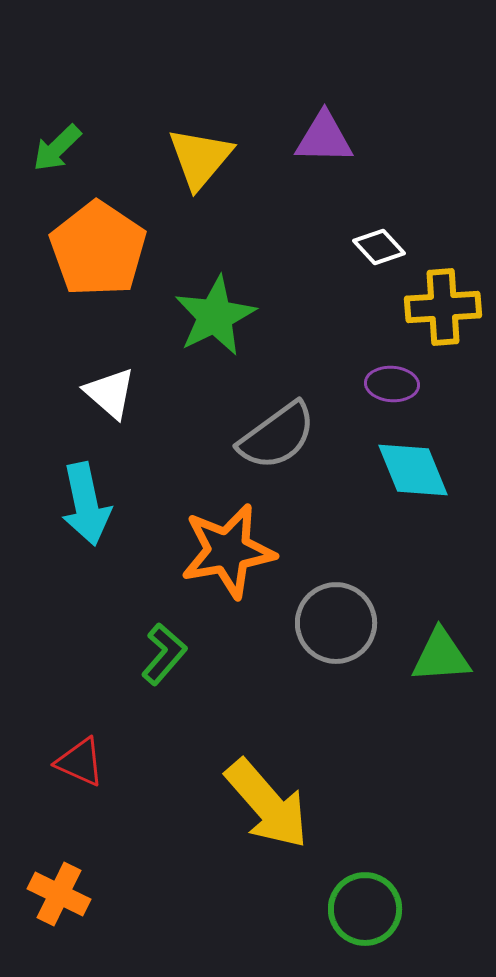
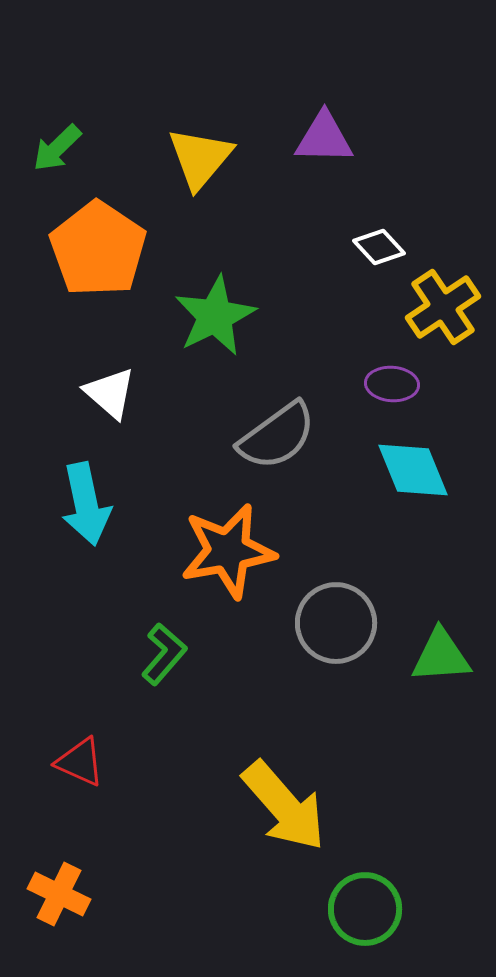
yellow cross: rotated 30 degrees counterclockwise
yellow arrow: moved 17 px right, 2 px down
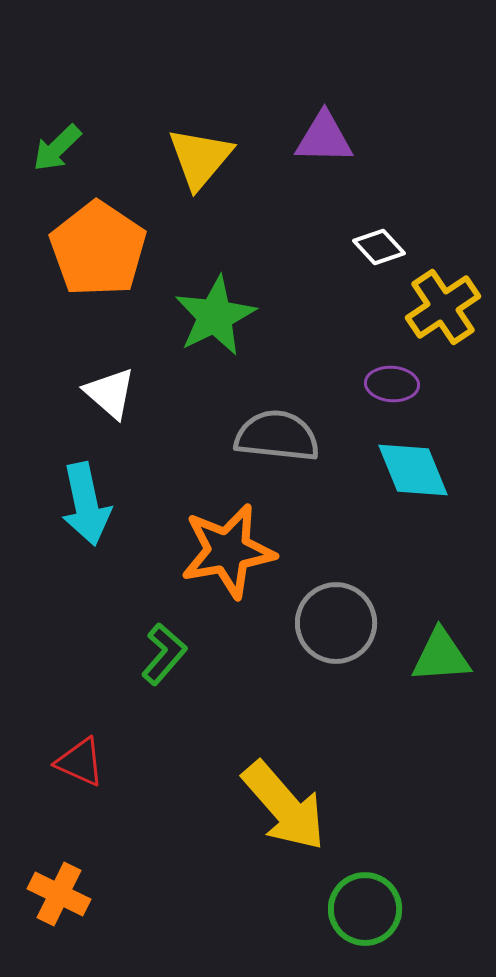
gray semicircle: rotated 138 degrees counterclockwise
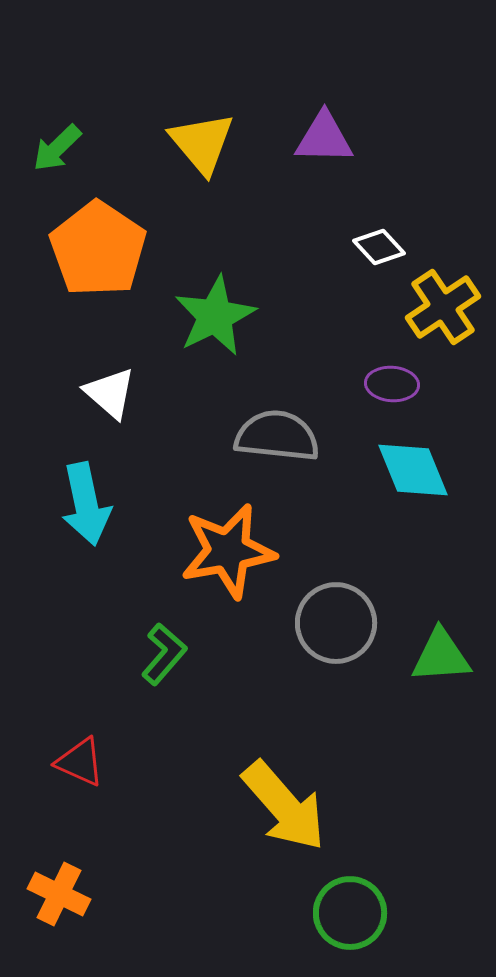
yellow triangle: moved 2 px right, 15 px up; rotated 20 degrees counterclockwise
green circle: moved 15 px left, 4 px down
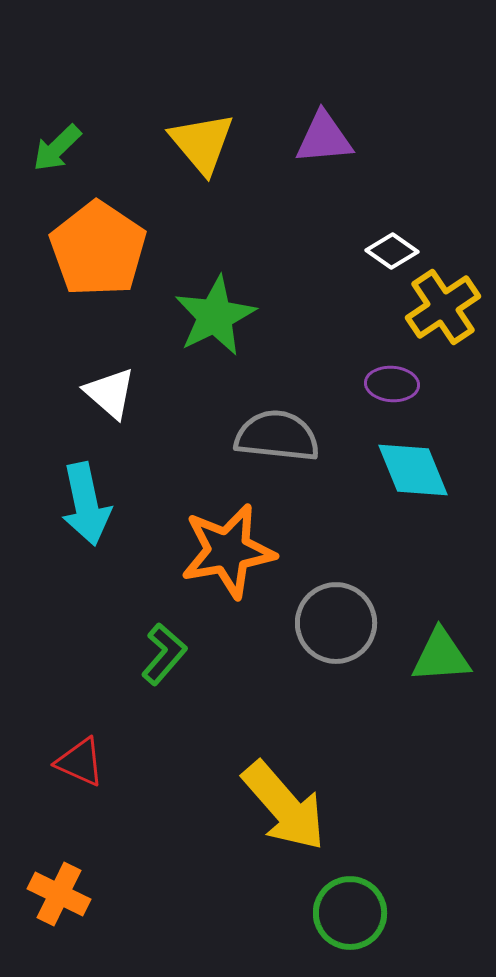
purple triangle: rotated 6 degrees counterclockwise
white diamond: moved 13 px right, 4 px down; rotated 12 degrees counterclockwise
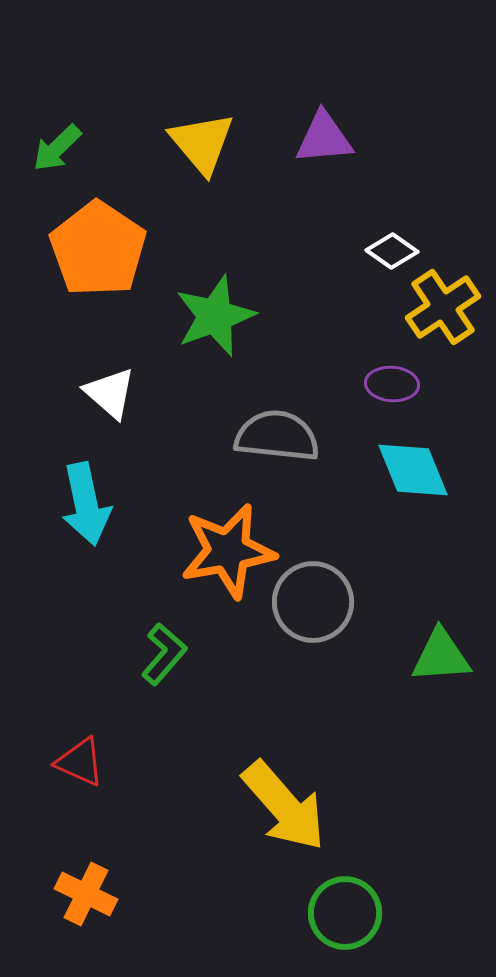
green star: rotated 6 degrees clockwise
gray circle: moved 23 px left, 21 px up
orange cross: moved 27 px right
green circle: moved 5 px left
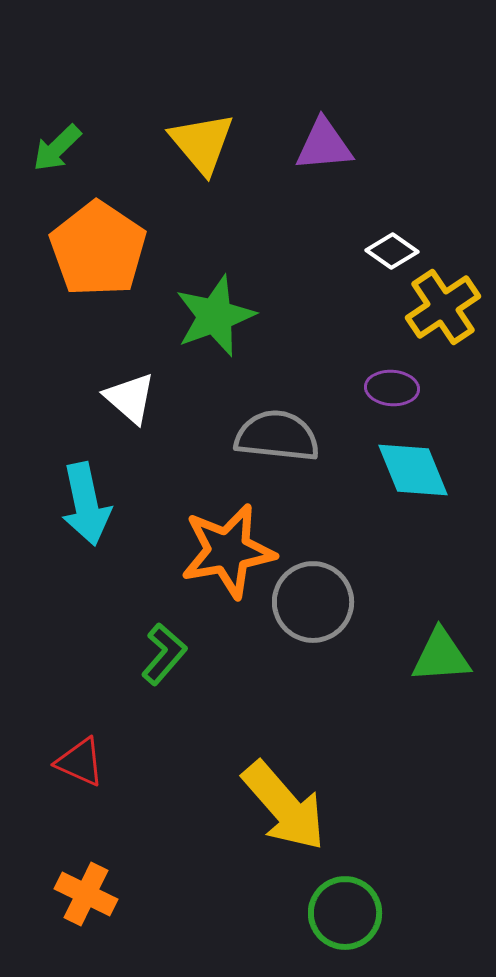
purple triangle: moved 7 px down
purple ellipse: moved 4 px down
white triangle: moved 20 px right, 5 px down
